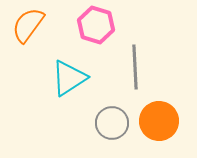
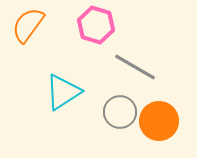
gray line: rotated 57 degrees counterclockwise
cyan triangle: moved 6 px left, 14 px down
gray circle: moved 8 px right, 11 px up
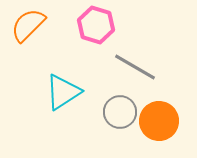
orange semicircle: rotated 9 degrees clockwise
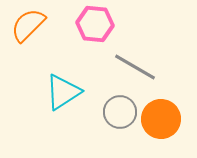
pink hexagon: moved 1 px left, 1 px up; rotated 12 degrees counterclockwise
orange circle: moved 2 px right, 2 px up
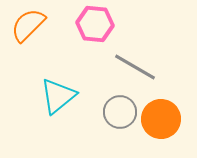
cyan triangle: moved 5 px left, 4 px down; rotated 6 degrees counterclockwise
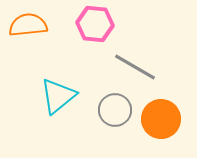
orange semicircle: rotated 39 degrees clockwise
gray circle: moved 5 px left, 2 px up
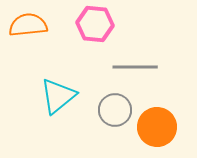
gray line: rotated 30 degrees counterclockwise
orange circle: moved 4 px left, 8 px down
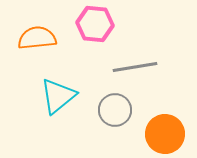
orange semicircle: moved 9 px right, 13 px down
gray line: rotated 9 degrees counterclockwise
orange circle: moved 8 px right, 7 px down
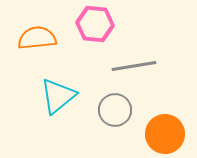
gray line: moved 1 px left, 1 px up
